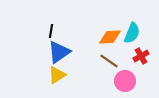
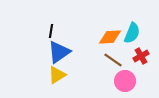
brown line: moved 4 px right, 1 px up
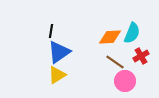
brown line: moved 2 px right, 2 px down
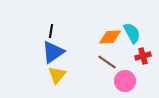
cyan semicircle: rotated 50 degrees counterclockwise
blue triangle: moved 6 px left
red cross: moved 2 px right; rotated 14 degrees clockwise
brown line: moved 8 px left
yellow triangle: rotated 18 degrees counterclockwise
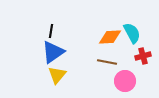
brown line: rotated 24 degrees counterclockwise
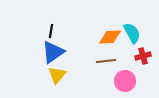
brown line: moved 1 px left, 1 px up; rotated 18 degrees counterclockwise
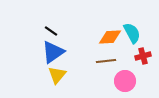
black line: rotated 64 degrees counterclockwise
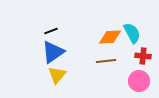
black line: rotated 56 degrees counterclockwise
red cross: rotated 21 degrees clockwise
pink circle: moved 14 px right
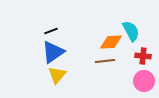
cyan semicircle: moved 1 px left, 2 px up
orange diamond: moved 1 px right, 5 px down
brown line: moved 1 px left
pink circle: moved 5 px right
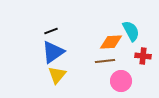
pink circle: moved 23 px left
